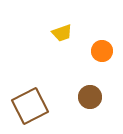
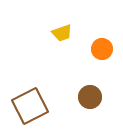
orange circle: moved 2 px up
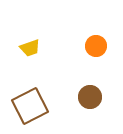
yellow trapezoid: moved 32 px left, 15 px down
orange circle: moved 6 px left, 3 px up
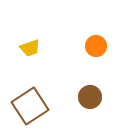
brown square: rotated 6 degrees counterclockwise
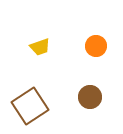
yellow trapezoid: moved 10 px right, 1 px up
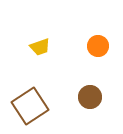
orange circle: moved 2 px right
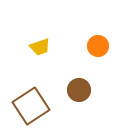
brown circle: moved 11 px left, 7 px up
brown square: moved 1 px right
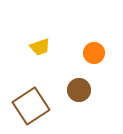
orange circle: moved 4 px left, 7 px down
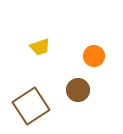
orange circle: moved 3 px down
brown circle: moved 1 px left
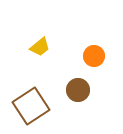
yellow trapezoid: rotated 20 degrees counterclockwise
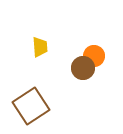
yellow trapezoid: rotated 55 degrees counterclockwise
brown circle: moved 5 px right, 22 px up
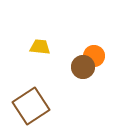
yellow trapezoid: rotated 80 degrees counterclockwise
brown circle: moved 1 px up
